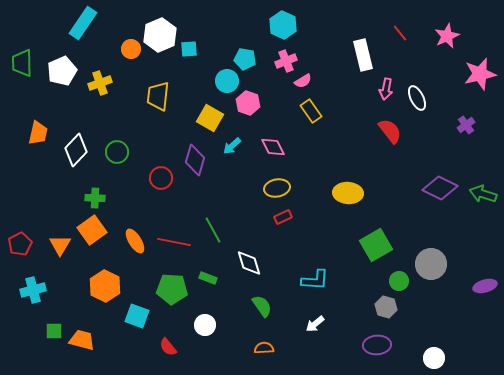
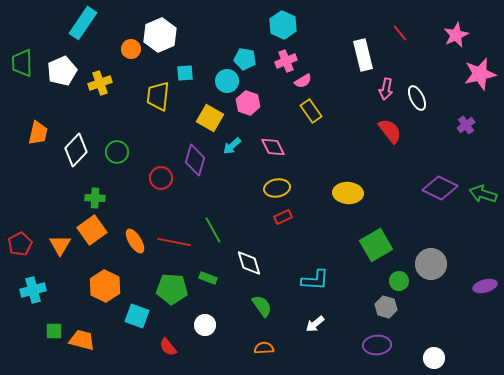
pink star at (447, 36): moved 9 px right, 1 px up
cyan square at (189, 49): moved 4 px left, 24 px down
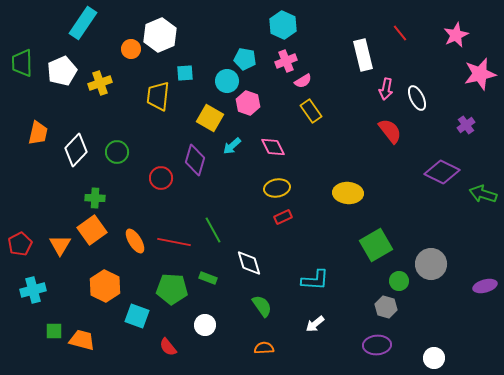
purple diamond at (440, 188): moved 2 px right, 16 px up
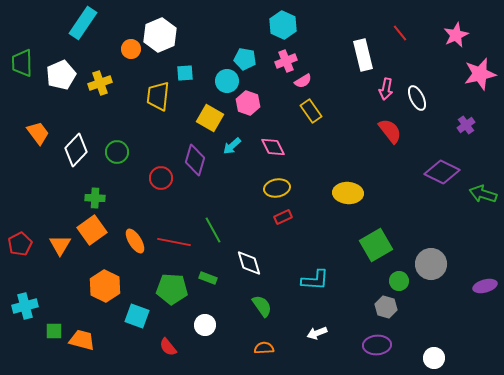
white pentagon at (62, 71): moved 1 px left, 4 px down
orange trapezoid at (38, 133): rotated 50 degrees counterclockwise
cyan cross at (33, 290): moved 8 px left, 16 px down
white arrow at (315, 324): moved 2 px right, 9 px down; rotated 18 degrees clockwise
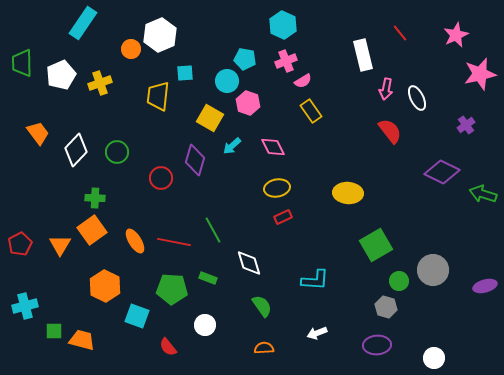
gray circle at (431, 264): moved 2 px right, 6 px down
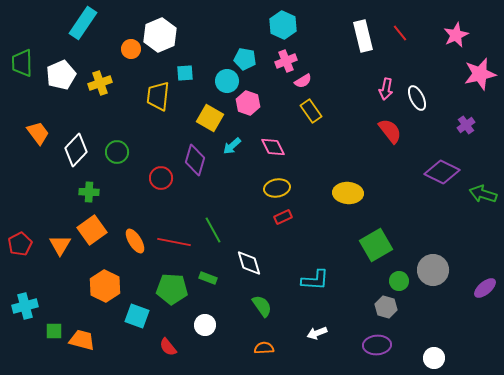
white rectangle at (363, 55): moved 19 px up
green cross at (95, 198): moved 6 px left, 6 px up
purple ellipse at (485, 286): moved 2 px down; rotated 25 degrees counterclockwise
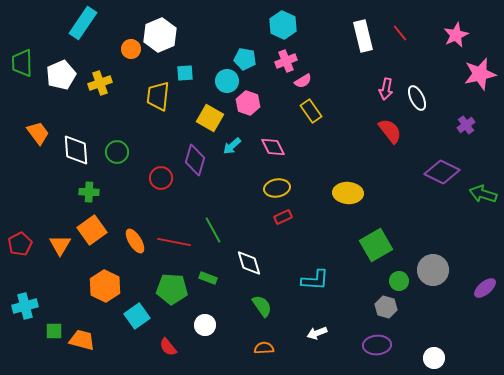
white diamond at (76, 150): rotated 48 degrees counterclockwise
cyan square at (137, 316): rotated 35 degrees clockwise
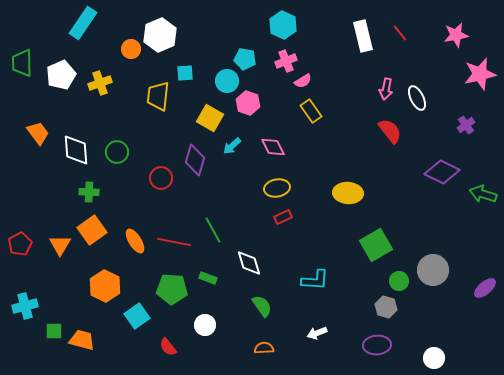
pink star at (456, 35): rotated 15 degrees clockwise
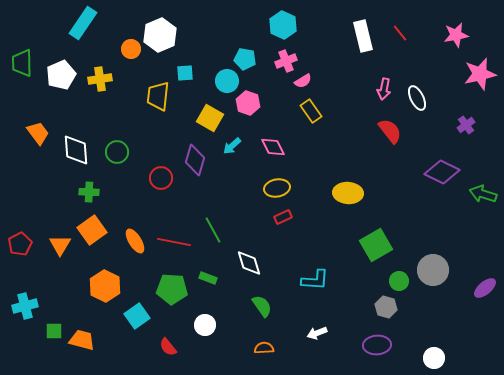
yellow cross at (100, 83): moved 4 px up; rotated 10 degrees clockwise
pink arrow at (386, 89): moved 2 px left
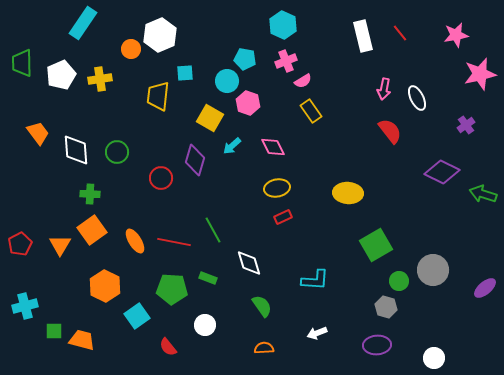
green cross at (89, 192): moved 1 px right, 2 px down
